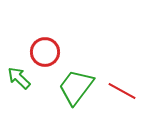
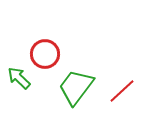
red circle: moved 2 px down
red line: rotated 72 degrees counterclockwise
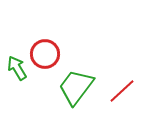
green arrow: moved 2 px left, 10 px up; rotated 15 degrees clockwise
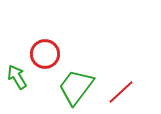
green arrow: moved 9 px down
red line: moved 1 px left, 1 px down
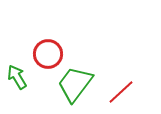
red circle: moved 3 px right
green trapezoid: moved 1 px left, 3 px up
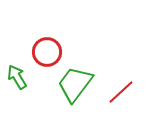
red circle: moved 1 px left, 2 px up
